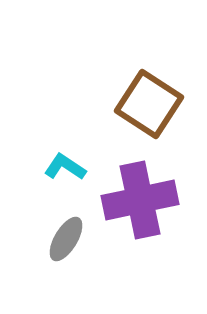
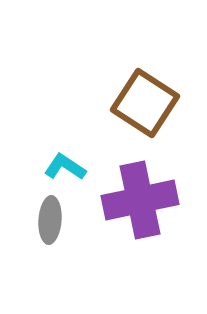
brown square: moved 4 px left, 1 px up
gray ellipse: moved 16 px left, 19 px up; rotated 27 degrees counterclockwise
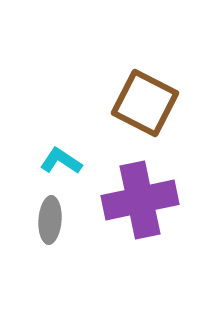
brown square: rotated 6 degrees counterclockwise
cyan L-shape: moved 4 px left, 6 px up
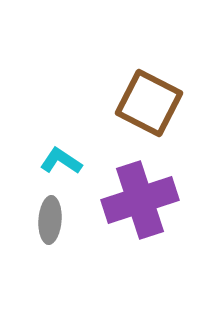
brown square: moved 4 px right
purple cross: rotated 6 degrees counterclockwise
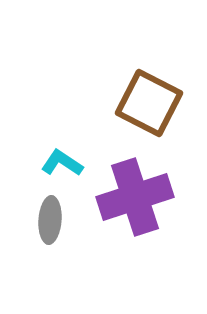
cyan L-shape: moved 1 px right, 2 px down
purple cross: moved 5 px left, 3 px up
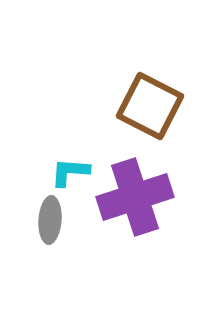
brown square: moved 1 px right, 3 px down
cyan L-shape: moved 8 px right, 9 px down; rotated 30 degrees counterclockwise
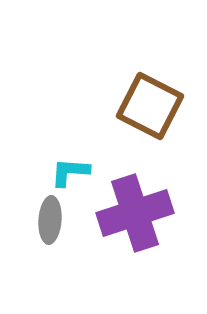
purple cross: moved 16 px down
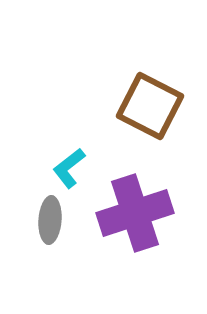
cyan L-shape: moved 1 px left, 4 px up; rotated 42 degrees counterclockwise
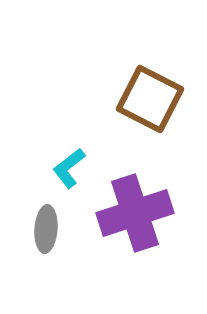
brown square: moved 7 px up
gray ellipse: moved 4 px left, 9 px down
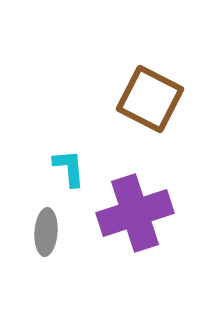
cyan L-shape: rotated 123 degrees clockwise
gray ellipse: moved 3 px down
